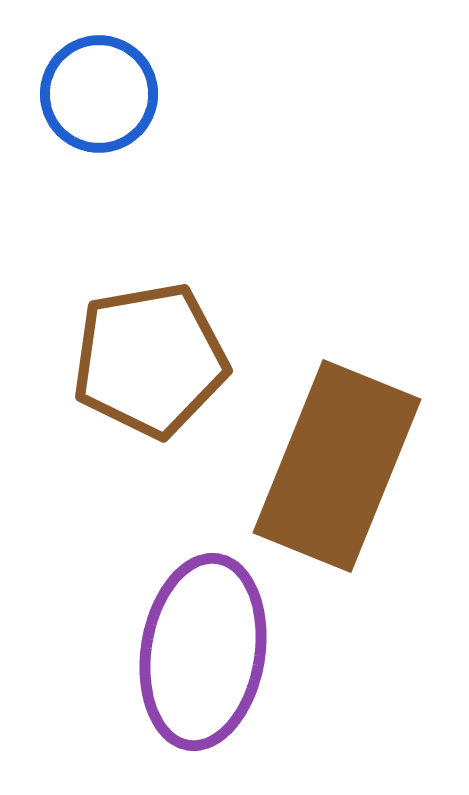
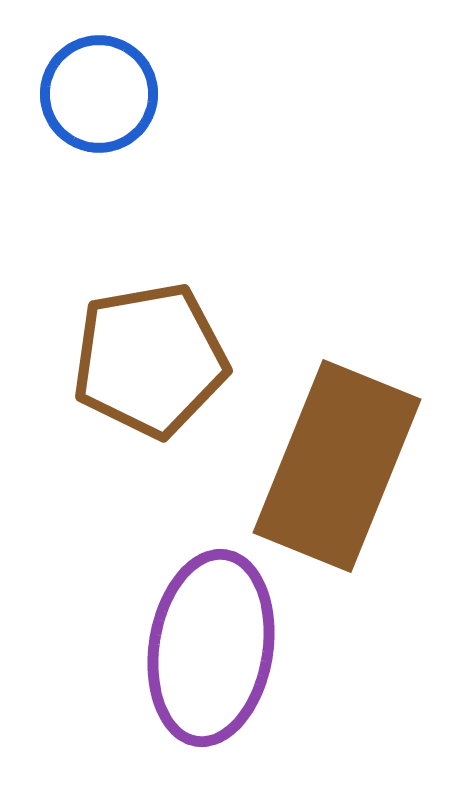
purple ellipse: moved 8 px right, 4 px up
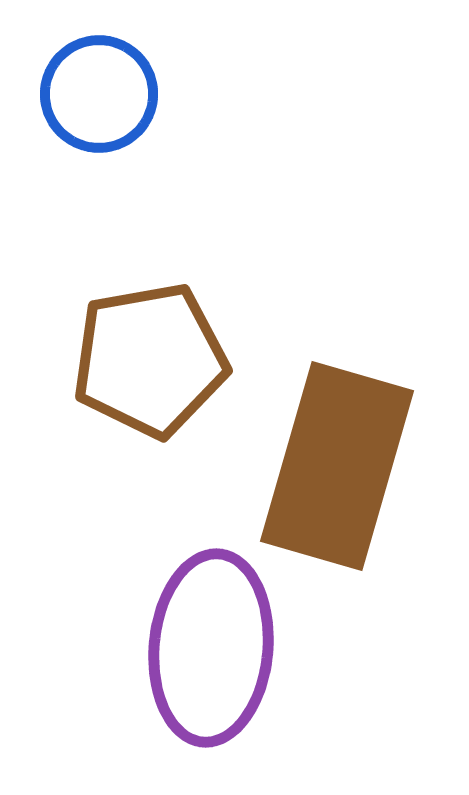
brown rectangle: rotated 6 degrees counterclockwise
purple ellipse: rotated 4 degrees counterclockwise
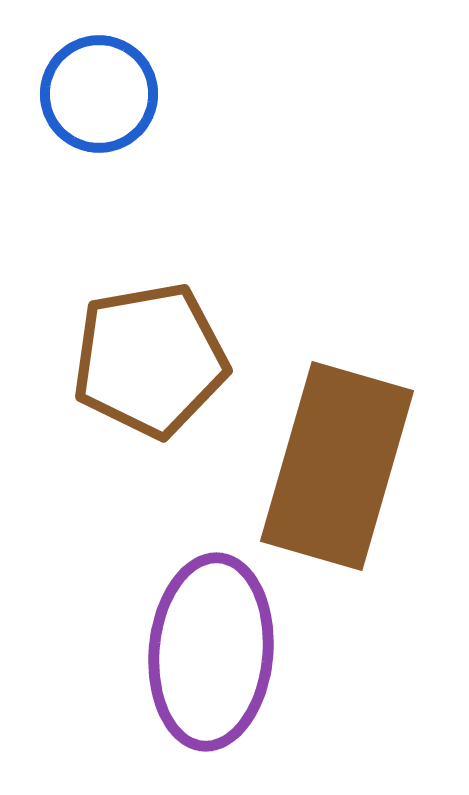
purple ellipse: moved 4 px down
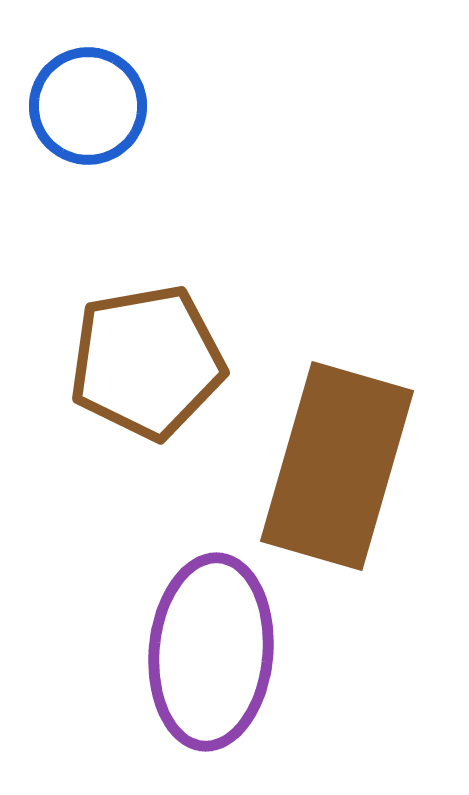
blue circle: moved 11 px left, 12 px down
brown pentagon: moved 3 px left, 2 px down
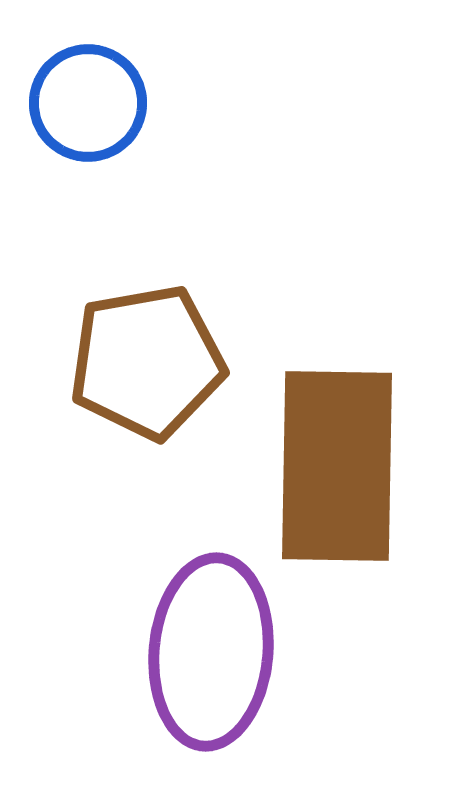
blue circle: moved 3 px up
brown rectangle: rotated 15 degrees counterclockwise
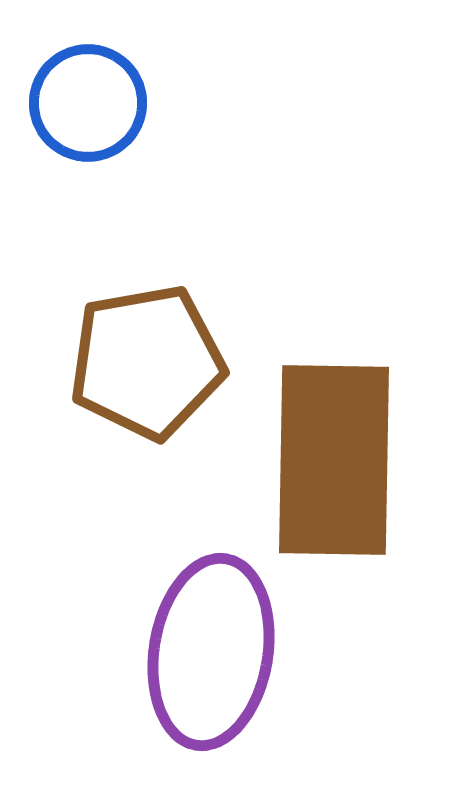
brown rectangle: moved 3 px left, 6 px up
purple ellipse: rotated 4 degrees clockwise
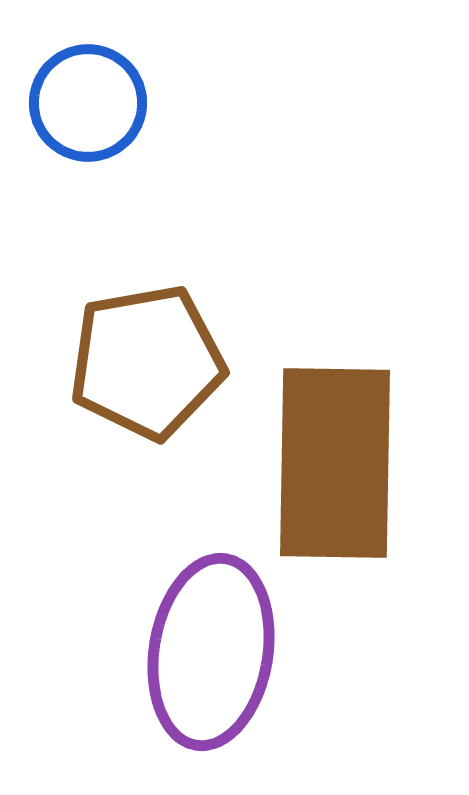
brown rectangle: moved 1 px right, 3 px down
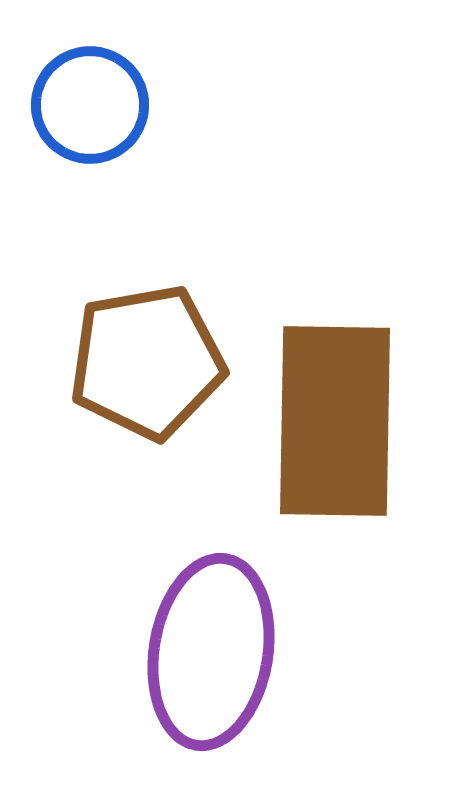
blue circle: moved 2 px right, 2 px down
brown rectangle: moved 42 px up
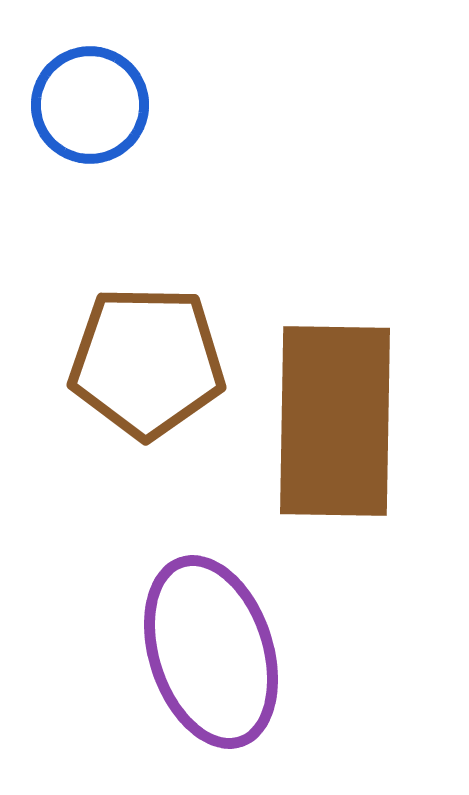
brown pentagon: rotated 11 degrees clockwise
purple ellipse: rotated 27 degrees counterclockwise
